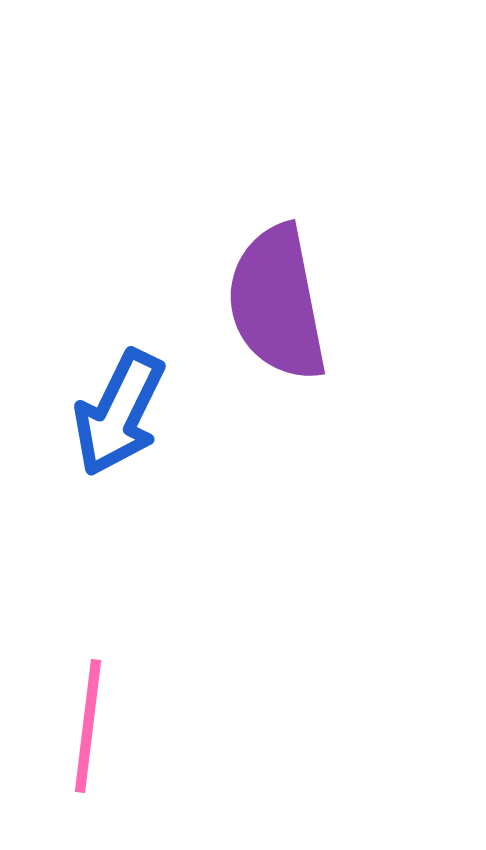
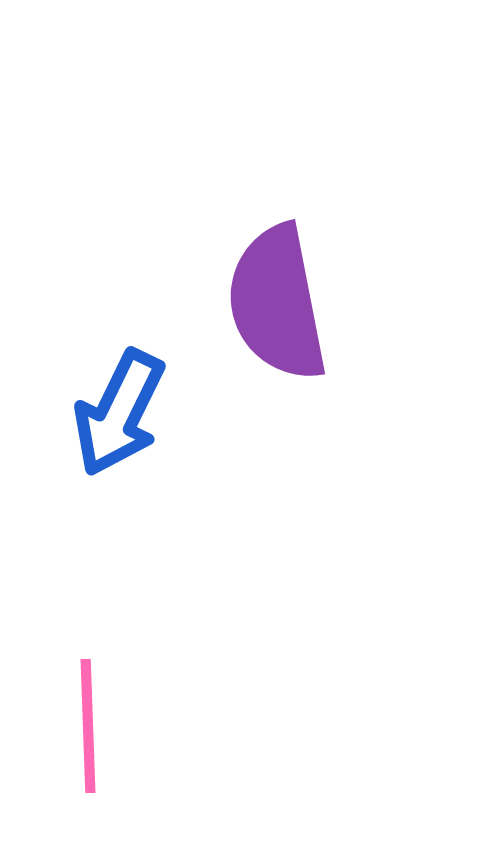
pink line: rotated 9 degrees counterclockwise
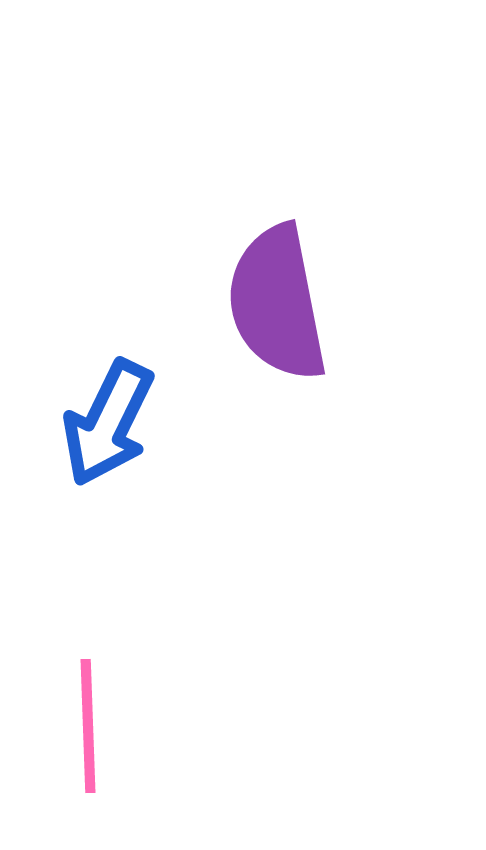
blue arrow: moved 11 px left, 10 px down
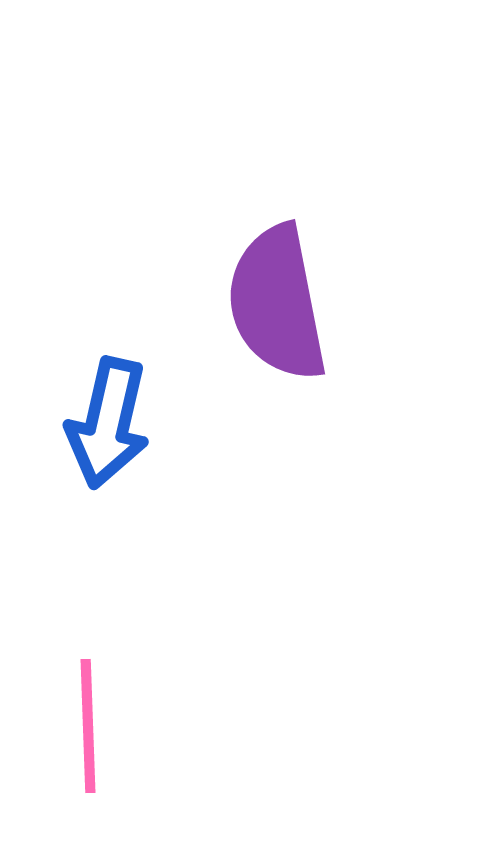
blue arrow: rotated 13 degrees counterclockwise
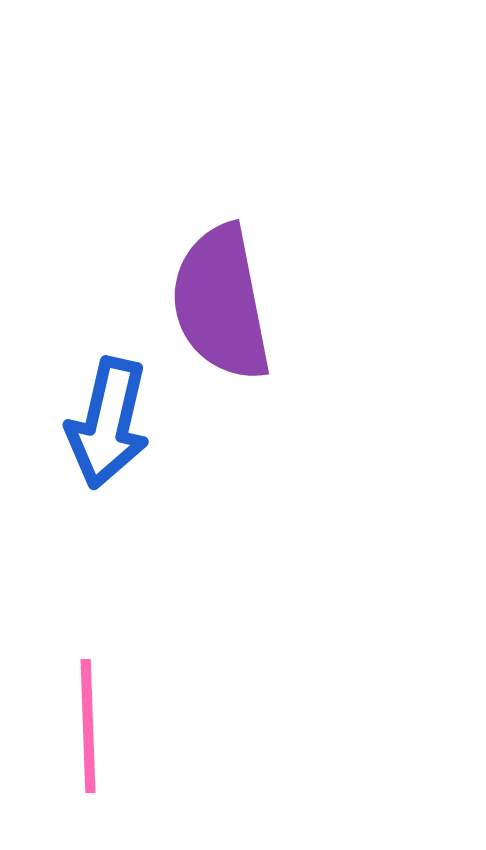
purple semicircle: moved 56 px left
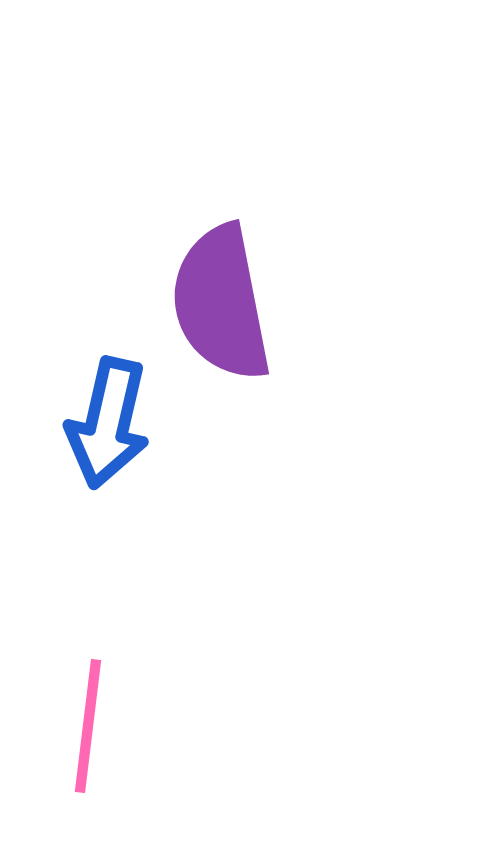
pink line: rotated 9 degrees clockwise
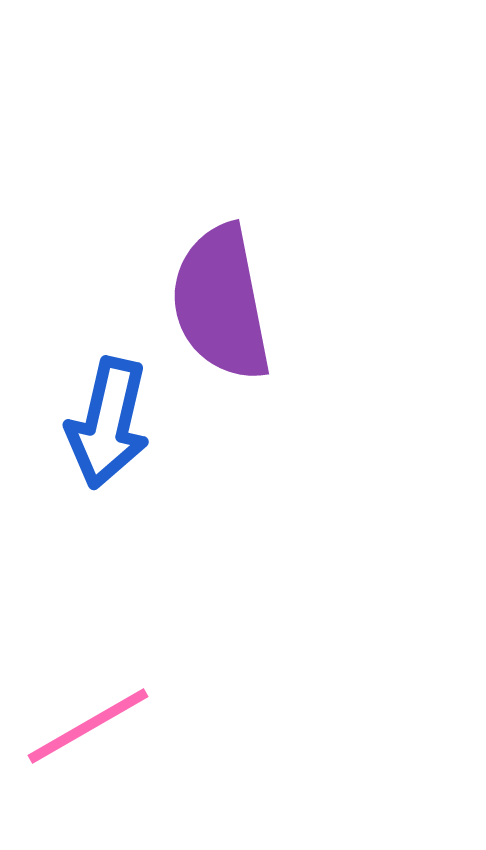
pink line: rotated 53 degrees clockwise
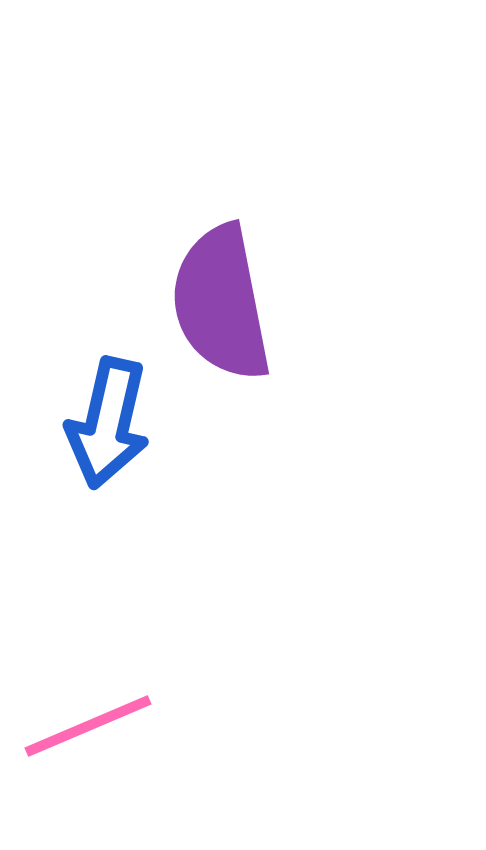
pink line: rotated 7 degrees clockwise
